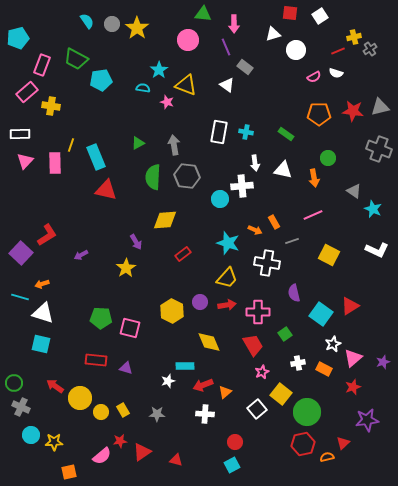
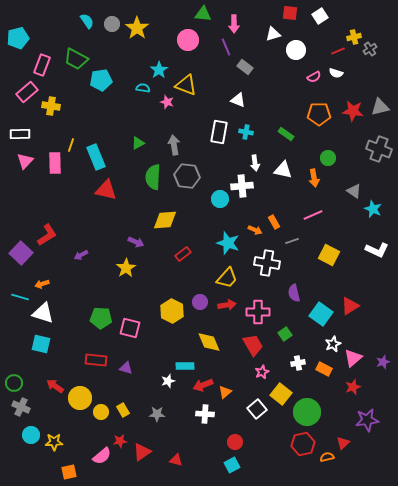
white triangle at (227, 85): moved 11 px right, 15 px down; rotated 14 degrees counterclockwise
purple arrow at (136, 242): rotated 35 degrees counterclockwise
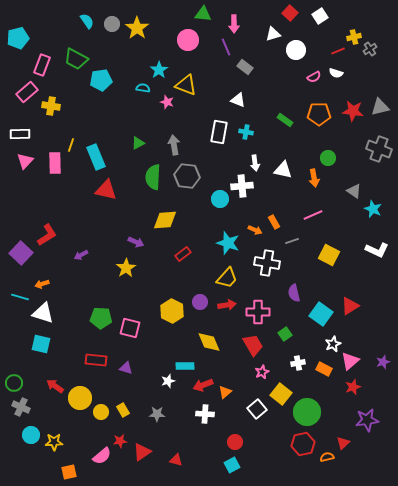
red square at (290, 13): rotated 35 degrees clockwise
green rectangle at (286, 134): moved 1 px left, 14 px up
pink triangle at (353, 358): moved 3 px left, 3 px down
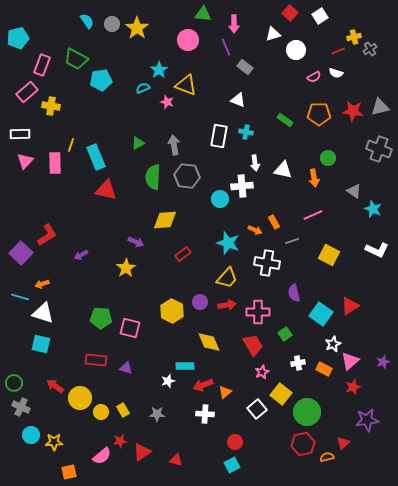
cyan semicircle at (143, 88): rotated 32 degrees counterclockwise
white rectangle at (219, 132): moved 4 px down
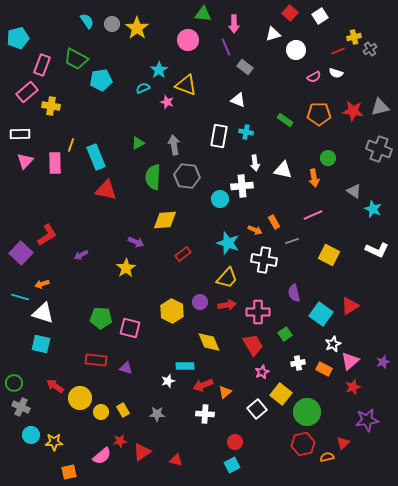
white cross at (267, 263): moved 3 px left, 3 px up
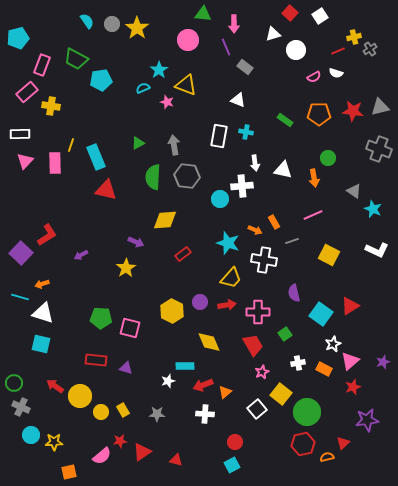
yellow trapezoid at (227, 278): moved 4 px right
yellow circle at (80, 398): moved 2 px up
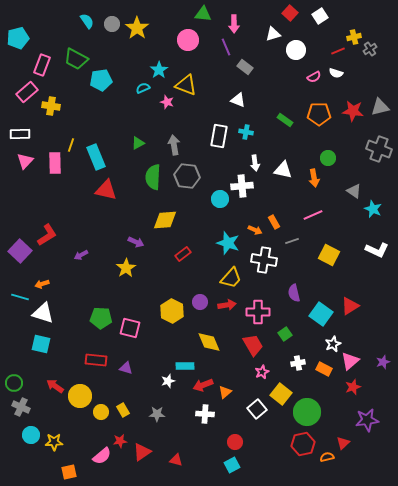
purple square at (21, 253): moved 1 px left, 2 px up
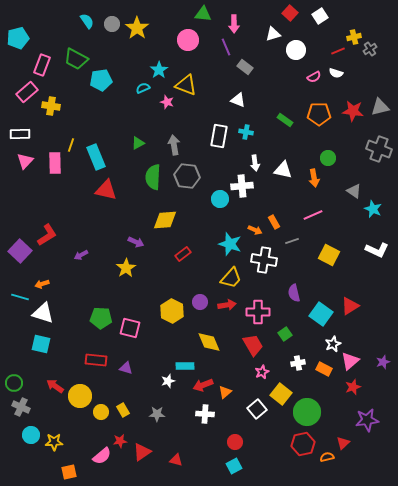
cyan star at (228, 243): moved 2 px right, 1 px down
cyan square at (232, 465): moved 2 px right, 1 px down
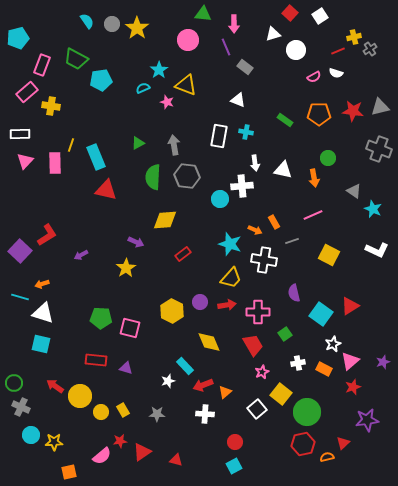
cyan rectangle at (185, 366): rotated 48 degrees clockwise
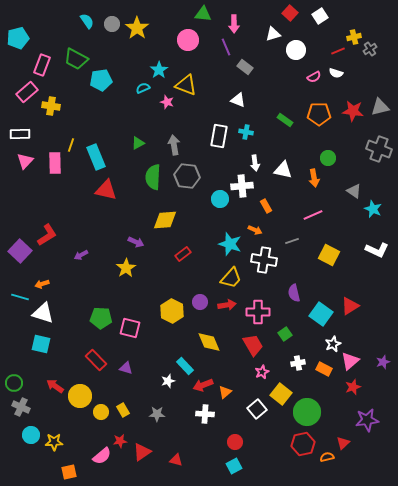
orange rectangle at (274, 222): moved 8 px left, 16 px up
red rectangle at (96, 360): rotated 40 degrees clockwise
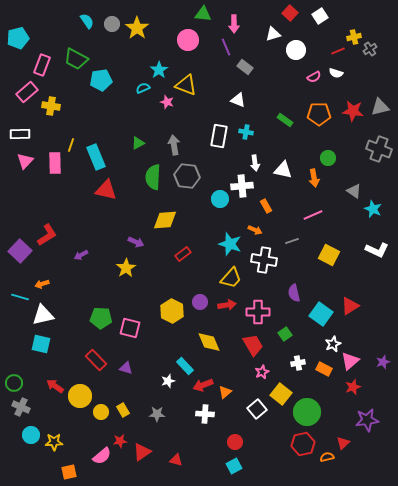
white triangle at (43, 313): moved 2 px down; rotated 30 degrees counterclockwise
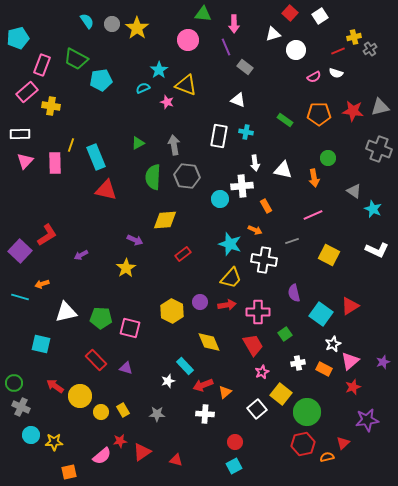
purple arrow at (136, 242): moved 1 px left, 2 px up
white triangle at (43, 315): moved 23 px right, 3 px up
